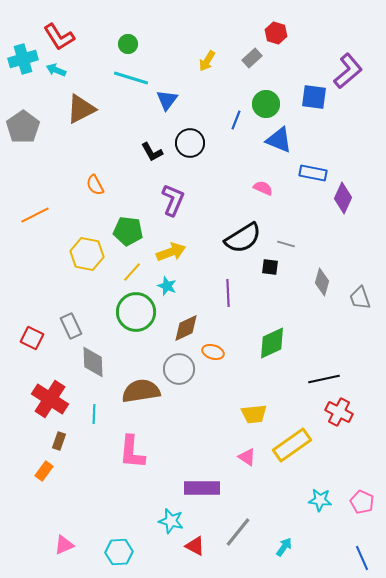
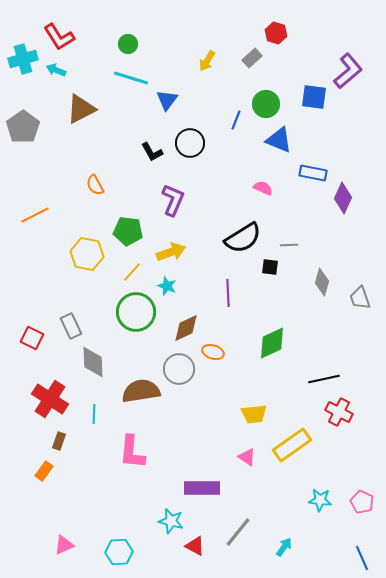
gray line at (286, 244): moved 3 px right, 1 px down; rotated 18 degrees counterclockwise
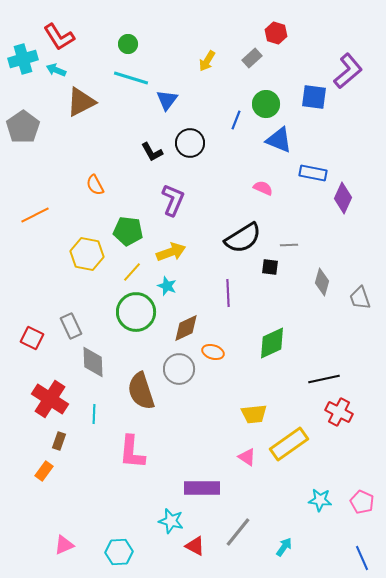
brown triangle at (81, 109): moved 7 px up
brown semicircle at (141, 391): rotated 99 degrees counterclockwise
yellow rectangle at (292, 445): moved 3 px left, 1 px up
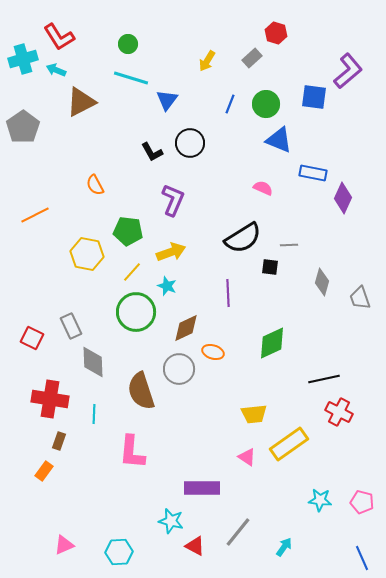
blue line at (236, 120): moved 6 px left, 16 px up
red cross at (50, 399): rotated 24 degrees counterclockwise
pink pentagon at (362, 502): rotated 10 degrees counterclockwise
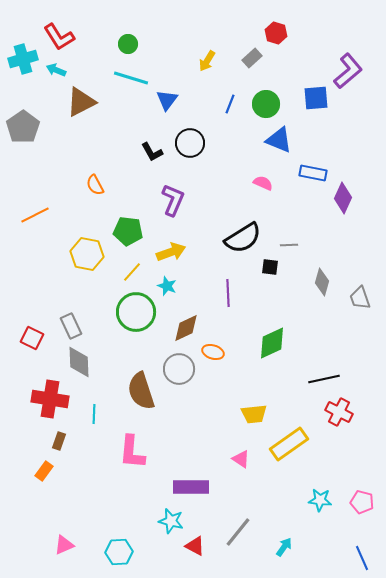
blue square at (314, 97): moved 2 px right, 1 px down; rotated 12 degrees counterclockwise
pink semicircle at (263, 188): moved 5 px up
gray diamond at (93, 362): moved 14 px left
pink triangle at (247, 457): moved 6 px left, 2 px down
purple rectangle at (202, 488): moved 11 px left, 1 px up
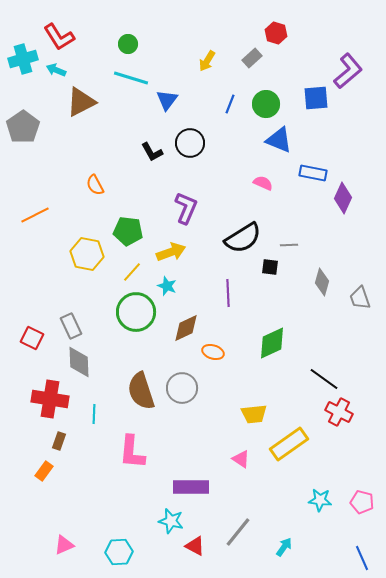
purple L-shape at (173, 200): moved 13 px right, 8 px down
gray circle at (179, 369): moved 3 px right, 19 px down
black line at (324, 379): rotated 48 degrees clockwise
